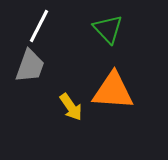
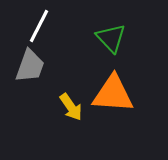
green triangle: moved 3 px right, 9 px down
orange triangle: moved 3 px down
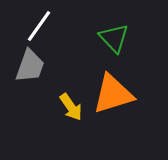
white line: rotated 8 degrees clockwise
green triangle: moved 3 px right
orange triangle: rotated 21 degrees counterclockwise
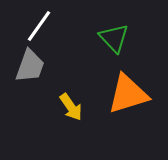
orange triangle: moved 15 px right
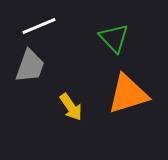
white line: rotated 32 degrees clockwise
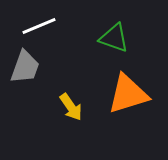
green triangle: rotated 28 degrees counterclockwise
gray trapezoid: moved 5 px left, 1 px down
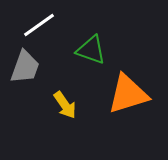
white line: moved 1 px up; rotated 12 degrees counterclockwise
green triangle: moved 23 px left, 12 px down
yellow arrow: moved 6 px left, 2 px up
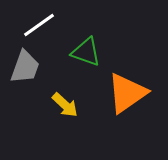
green triangle: moved 5 px left, 2 px down
orange triangle: moved 1 px left, 1 px up; rotated 18 degrees counterclockwise
yellow arrow: rotated 12 degrees counterclockwise
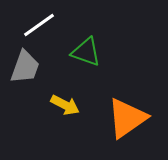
orange triangle: moved 25 px down
yellow arrow: rotated 16 degrees counterclockwise
